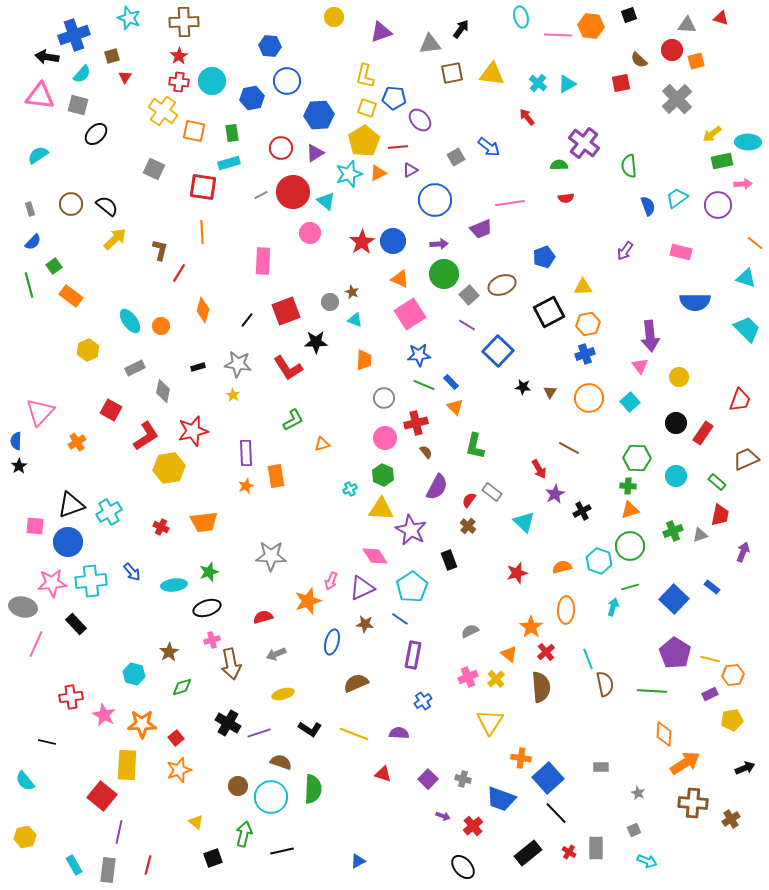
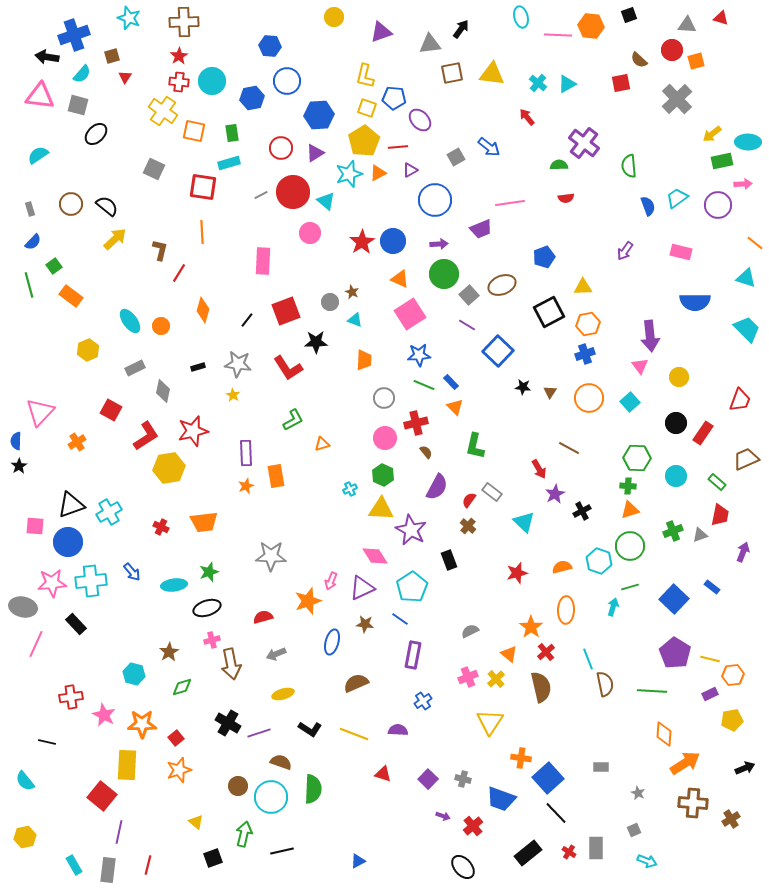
brown semicircle at (541, 687): rotated 8 degrees counterclockwise
purple semicircle at (399, 733): moved 1 px left, 3 px up
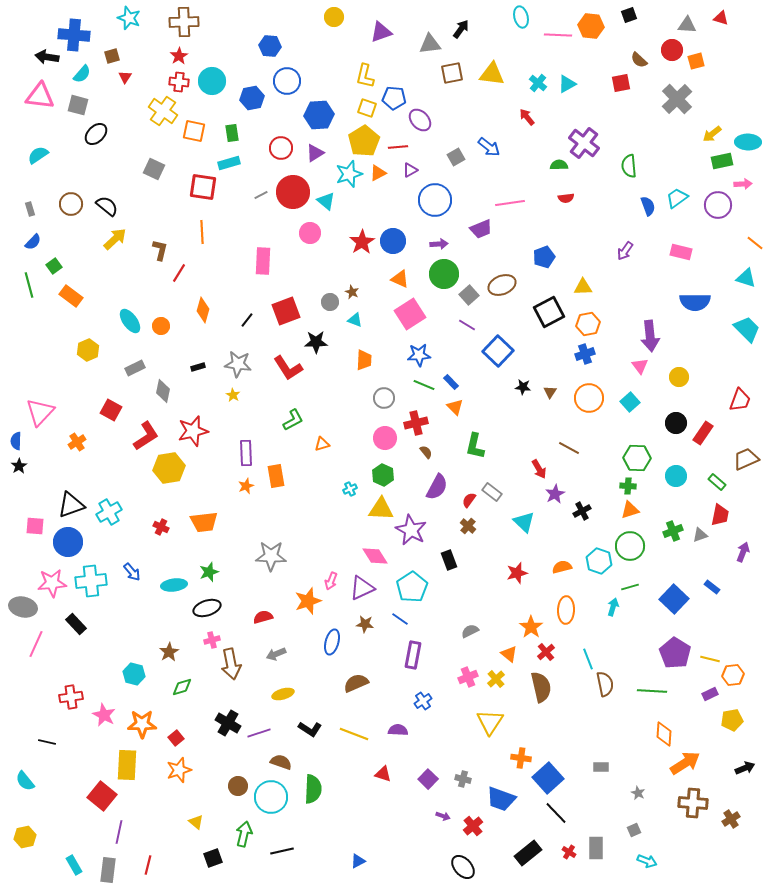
blue cross at (74, 35): rotated 24 degrees clockwise
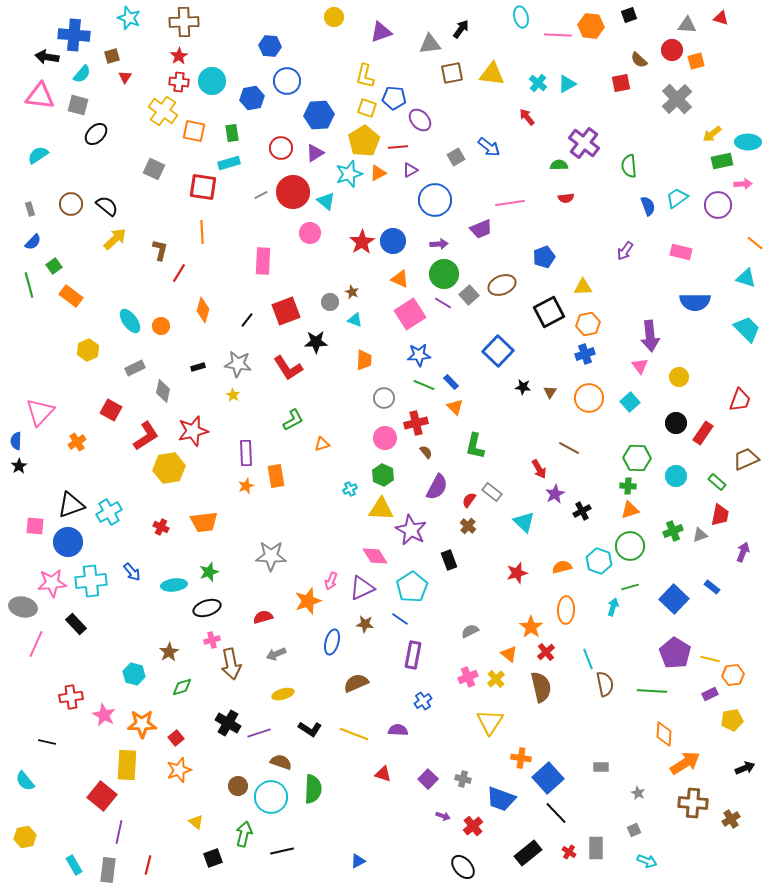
purple line at (467, 325): moved 24 px left, 22 px up
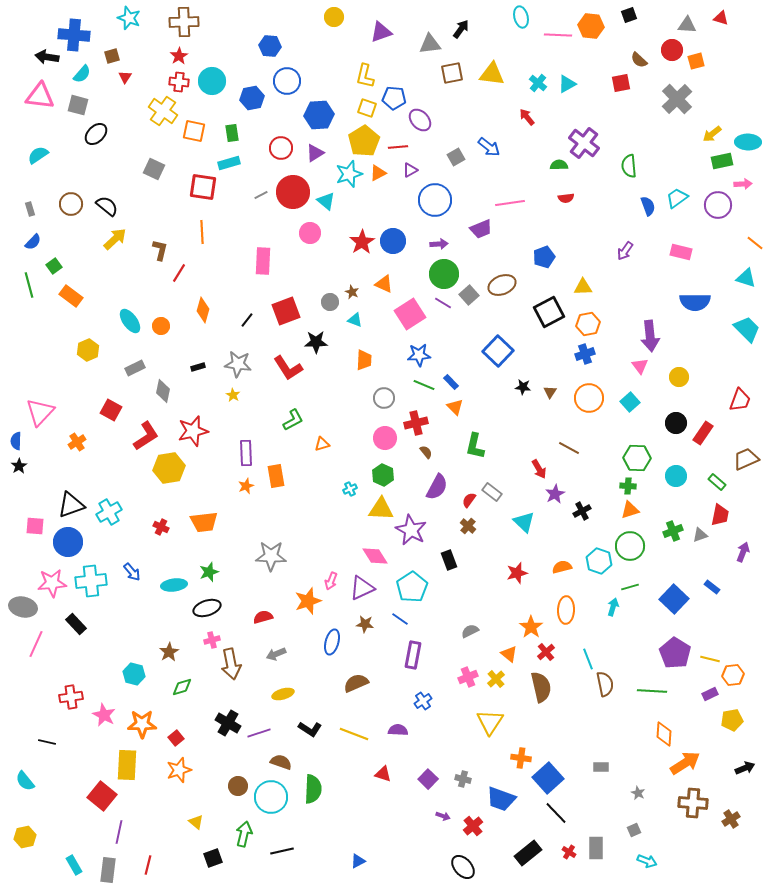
orange triangle at (400, 279): moved 16 px left, 5 px down
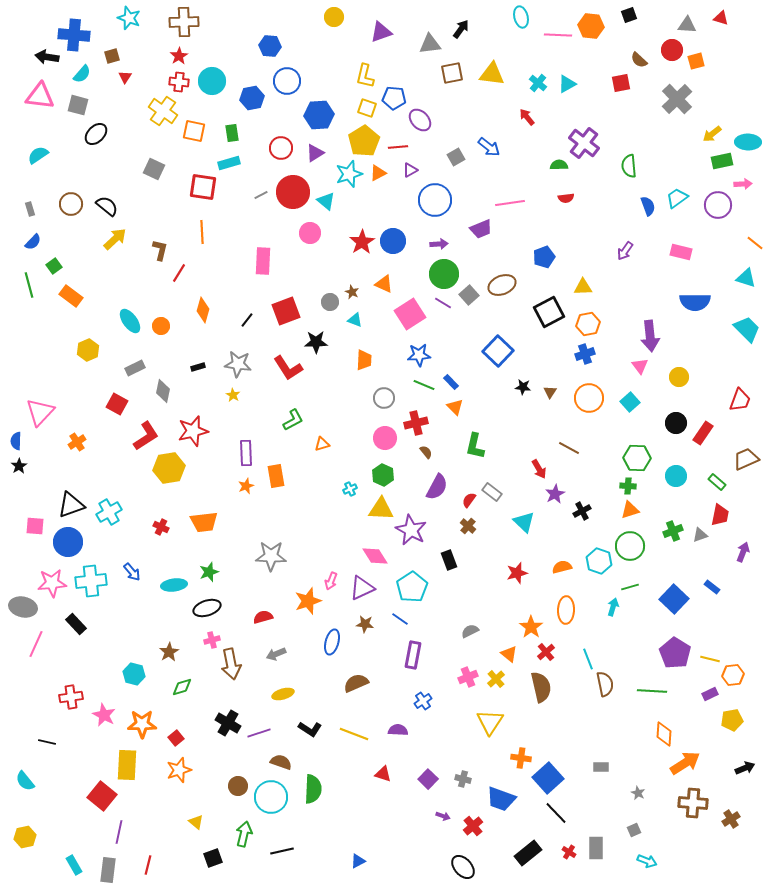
red square at (111, 410): moved 6 px right, 6 px up
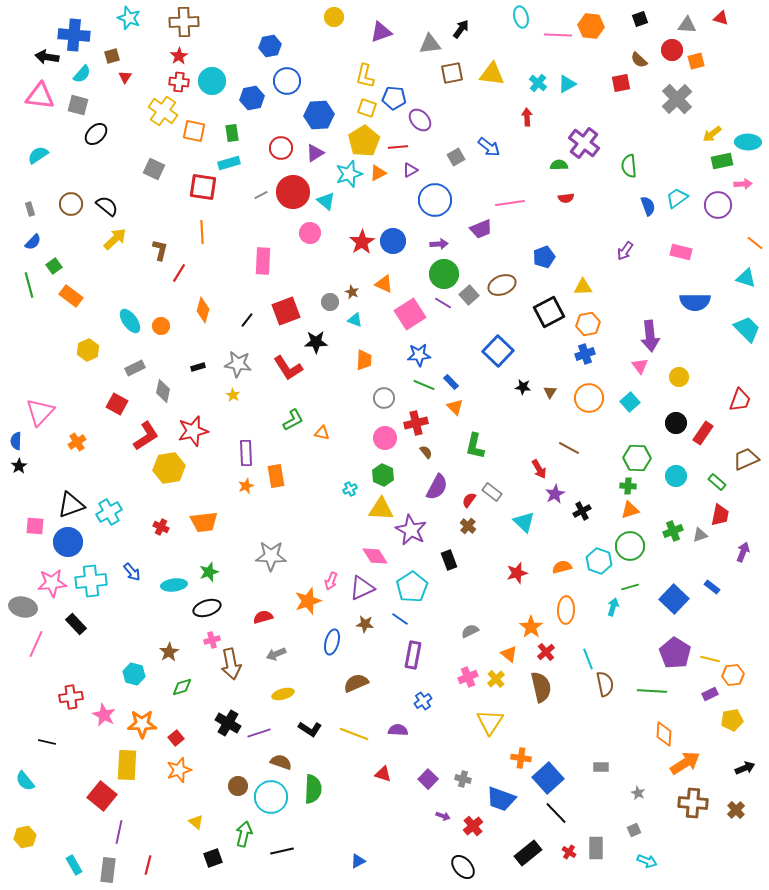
black square at (629, 15): moved 11 px right, 4 px down
blue hexagon at (270, 46): rotated 15 degrees counterclockwise
red arrow at (527, 117): rotated 36 degrees clockwise
orange triangle at (322, 444): moved 11 px up; rotated 28 degrees clockwise
brown cross at (731, 819): moved 5 px right, 9 px up; rotated 12 degrees counterclockwise
